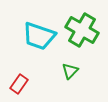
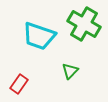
green cross: moved 2 px right, 6 px up
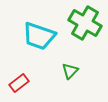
green cross: moved 1 px right, 1 px up
red rectangle: moved 1 px up; rotated 18 degrees clockwise
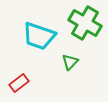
green triangle: moved 9 px up
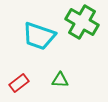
green cross: moved 3 px left, 1 px up
green triangle: moved 10 px left, 18 px down; rotated 48 degrees clockwise
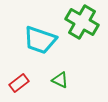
cyan trapezoid: moved 1 px right, 4 px down
green triangle: rotated 24 degrees clockwise
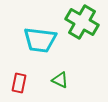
cyan trapezoid: rotated 12 degrees counterclockwise
red rectangle: rotated 42 degrees counterclockwise
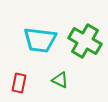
green cross: moved 3 px right, 19 px down
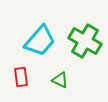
cyan trapezoid: moved 1 px down; rotated 56 degrees counterclockwise
red rectangle: moved 2 px right, 6 px up; rotated 18 degrees counterclockwise
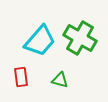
green cross: moved 5 px left, 3 px up
green triangle: rotated 12 degrees counterclockwise
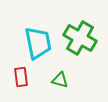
cyan trapezoid: moved 2 px left, 2 px down; rotated 52 degrees counterclockwise
